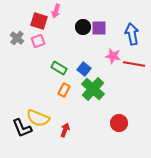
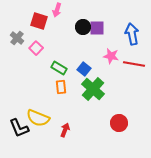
pink arrow: moved 1 px right, 1 px up
purple square: moved 2 px left
pink square: moved 2 px left, 7 px down; rotated 24 degrees counterclockwise
pink star: moved 2 px left
orange rectangle: moved 3 px left, 3 px up; rotated 32 degrees counterclockwise
black L-shape: moved 3 px left
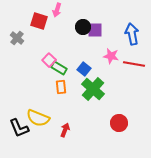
purple square: moved 2 px left, 2 px down
pink square: moved 13 px right, 12 px down
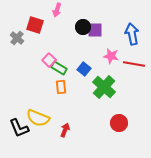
red square: moved 4 px left, 4 px down
green cross: moved 11 px right, 2 px up
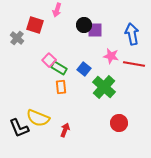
black circle: moved 1 px right, 2 px up
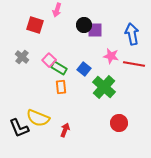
gray cross: moved 5 px right, 19 px down
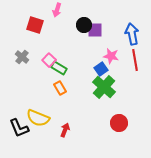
red line: moved 1 px right, 4 px up; rotated 70 degrees clockwise
blue square: moved 17 px right; rotated 16 degrees clockwise
orange rectangle: moved 1 px left, 1 px down; rotated 24 degrees counterclockwise
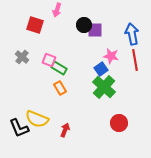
pink square: rotated 24 degrees counterclockwise
yellow semicircle: moved 1 px left, 1 px down
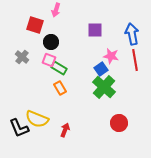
pink arrow: moved 1 px left
black circle: moved 33 px left, 17 px down
